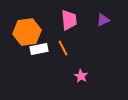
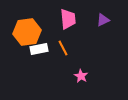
pink trapezoid: moved 1 px left, 1 px up
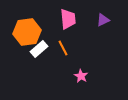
white rectangle: rotated 30 degrees counterclockwise
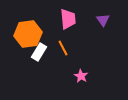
purple triangle: rotated 40 degrees counterclockwise
orange hexagon: moved 1 px right, 2 px down
white rectangle: moved 3 px down; rotated 18 degrees counterclockwise
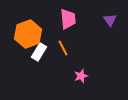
purple triangle: moved 7 px right
orange hexagon: rotated 12 degrees counterclockwise
pink star: rotated 24 degrees clockwise
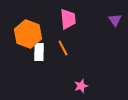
purple triangle: moved 5 px right
orange hexagon: rotated 20 degrees counterclockwise
white rectangle: rotated 30 degrees counterclockwise
pink star: moved 10 px down
